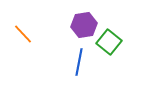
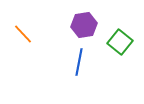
green square: moved 11 px right
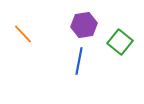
blue line: moved 1 px up
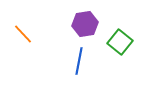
purple hexagon: moved 1 px right, 1 px up
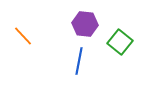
purple hexagon: rotated 15 degrees clockwise
orange line: moved 2 px down
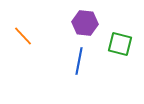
purple hexagon: moved 1 px up
green square: moved 2 px down; rotated 25 degrees counterclockwise
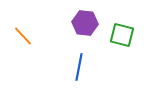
green square: moved 2 px right, 9 px up
blue line: moved 6 px down
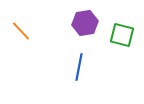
purple hexagon: rotated 15 degrees counterclockwise
orange line: moved 2 px left, 5 px up
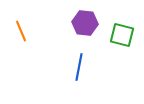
purple hexagon: rotated 15 degrees clockwise
orange line: rotated 20 degrees clockwise
